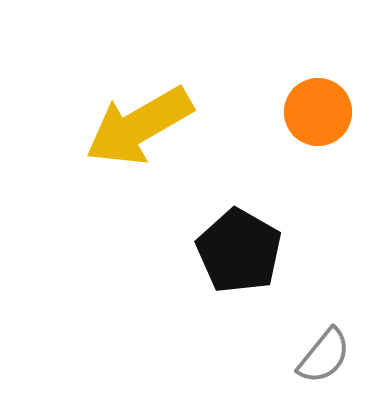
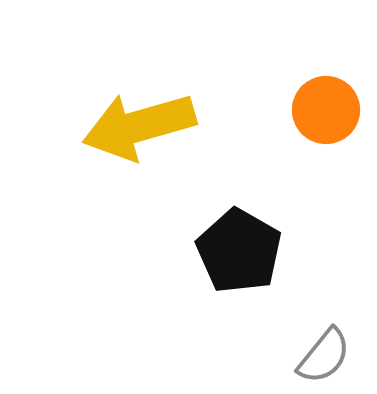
orange circle: moved 8 px right, 2 px up
yellow arrow: rotated 14 degrees clockwise
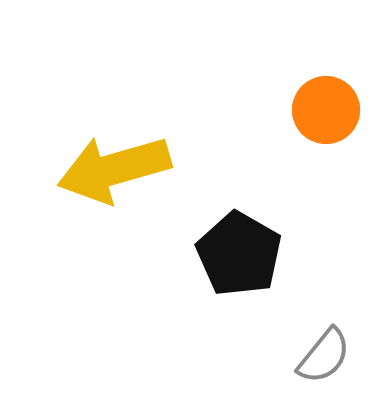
yellow arrow: moved 25 px left, 43 px down
black pentagon: moved 3 px down
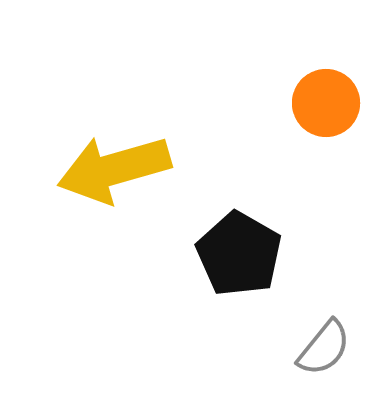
orange circle: moved 7 px up
gray semicircle: moved 8 px up
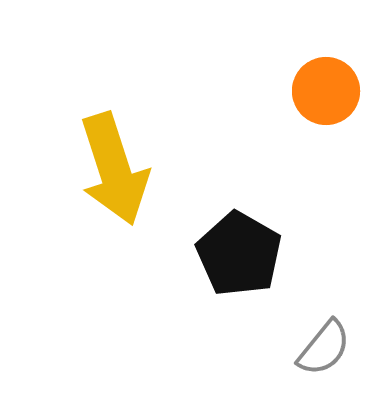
orange circle: moved 12 px up
yellow arrow: rotated 92 degrees counterclockwise
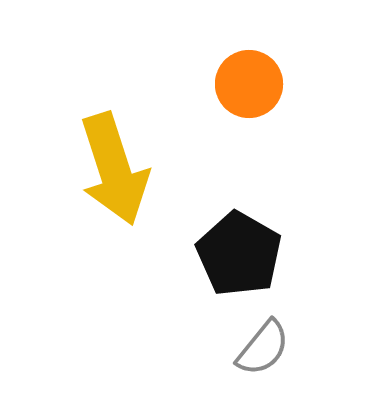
orange circle: moved 77 px left, 7 px up
gray semicircle: moved 61 px left
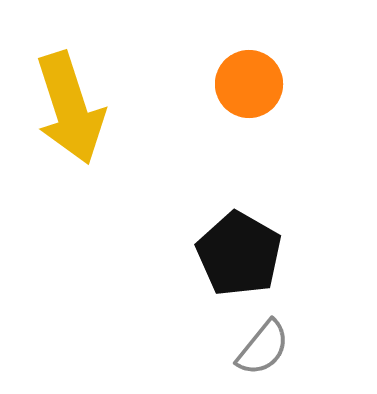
yellow arrow: moved 44 px left, 61 px up
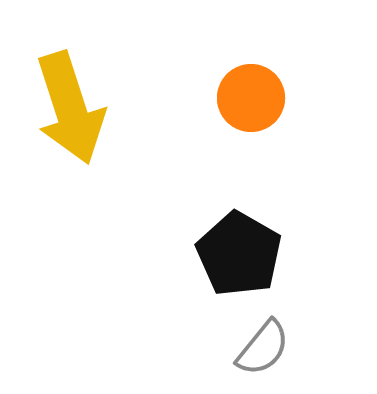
orange circle: moved 2 px right, 14 px down
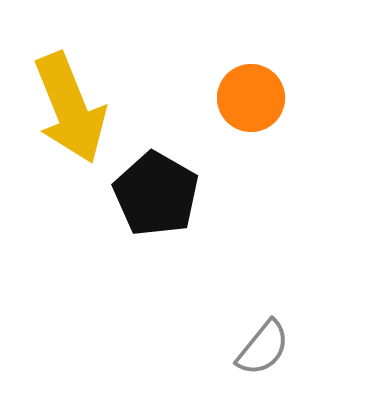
yellow arrow: rotated 4 degrees counterclockwise
black pentagon: moved 83 px left, 60 px up
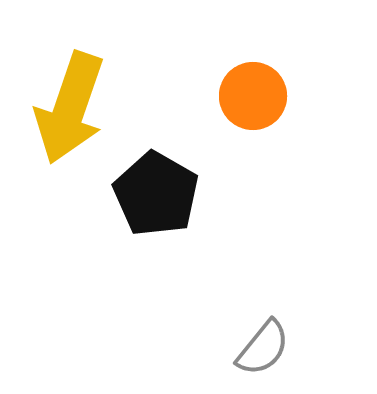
orange circle: moved 2 px right, 2 px up
yellow arrow: rotated 41 degrees clockwise
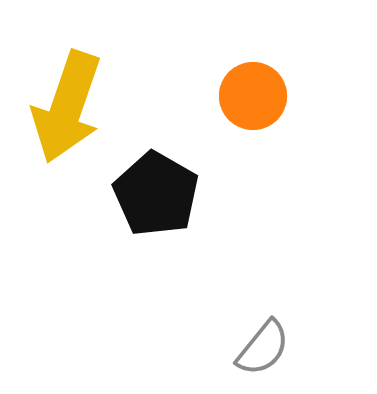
yellow arrow: moved 3 px left, 1 px up
